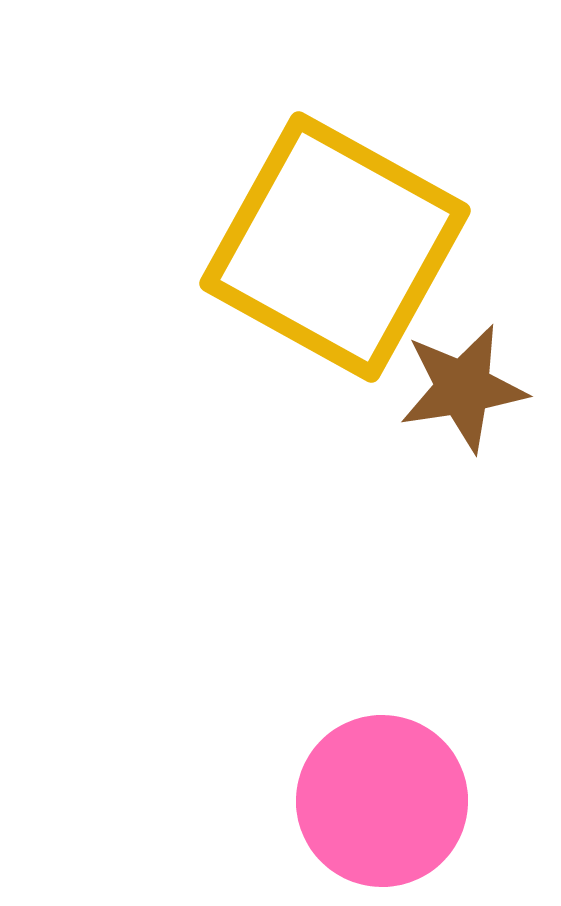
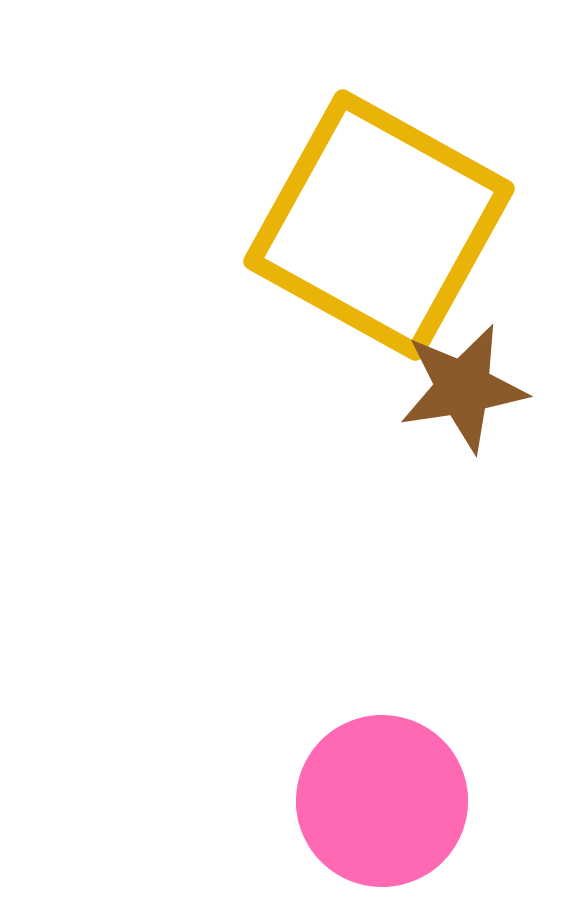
yellow square: moved 44 px right, 22 px up
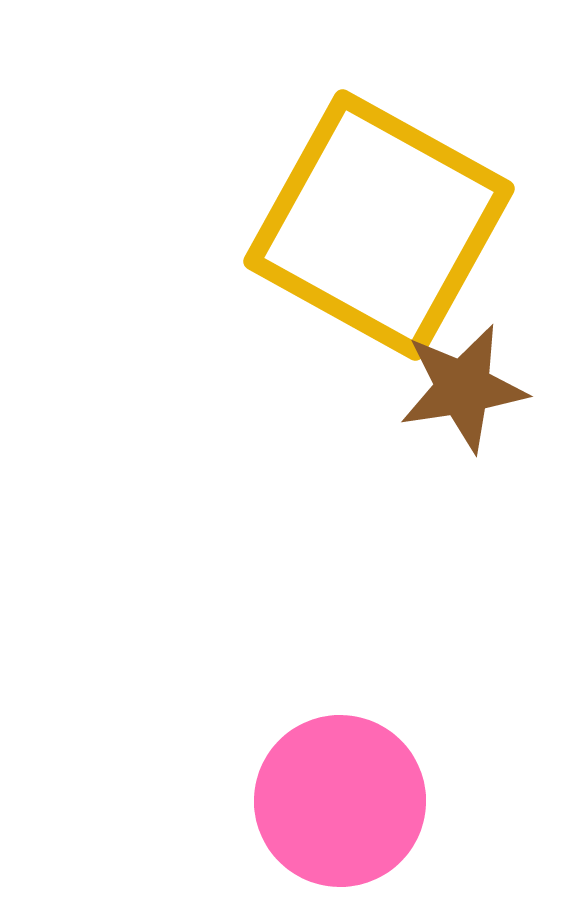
pink circle: moved 42 px left
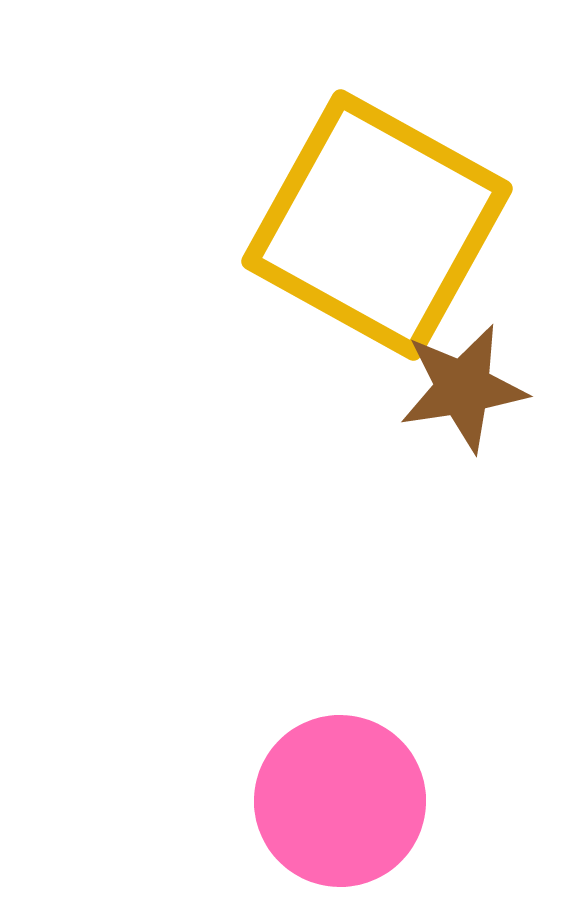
yellow square: moved 2 px left
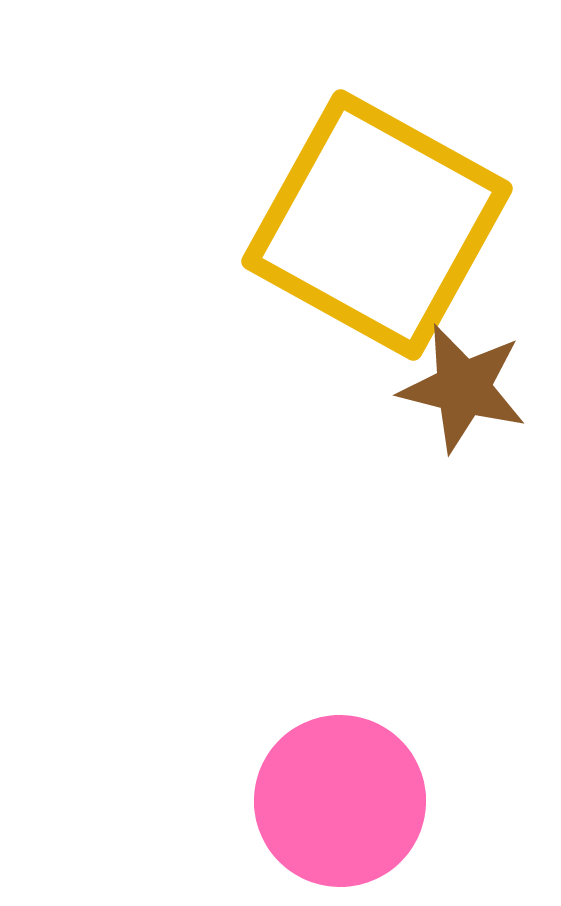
brown star: rotated 23 degrees clockwise
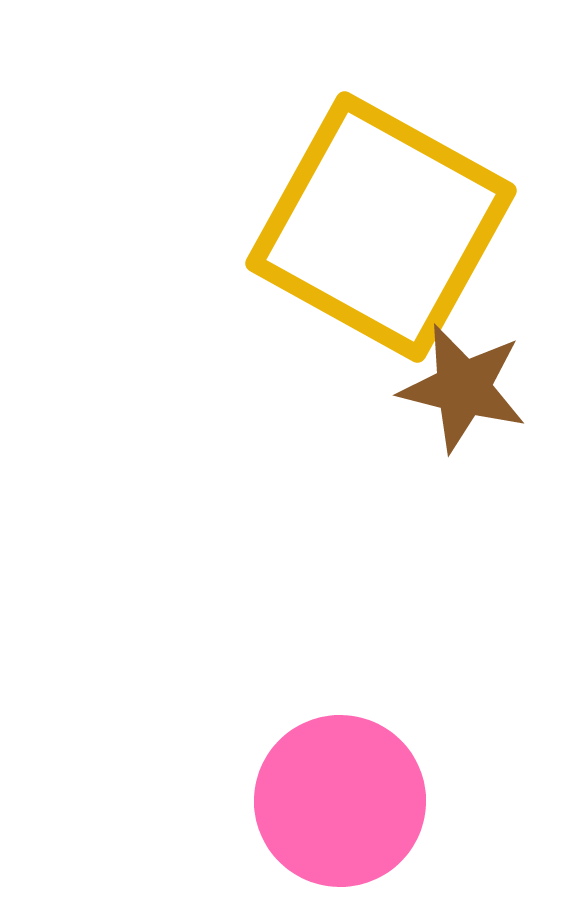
yellow square: moved 4 px right, 2 px down
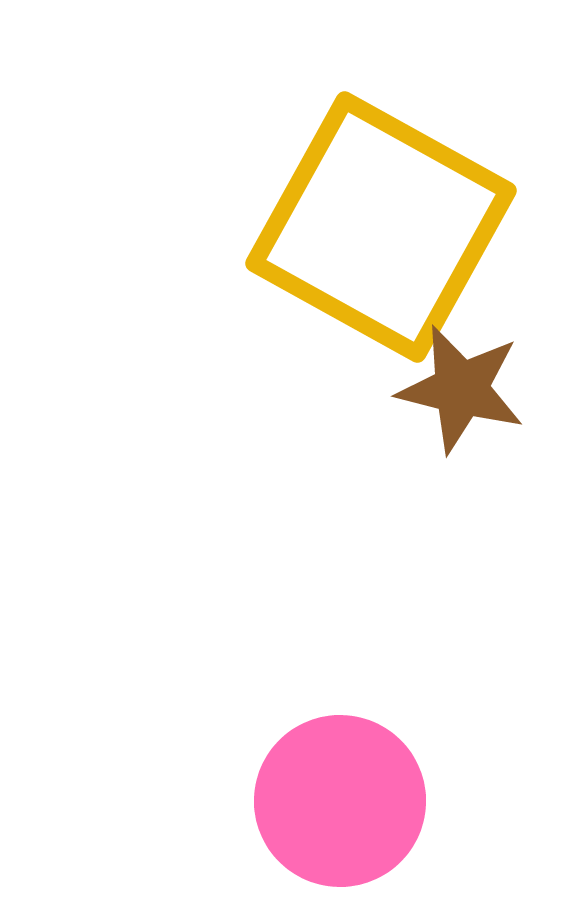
brown star: moved 2 px left, 1 px down
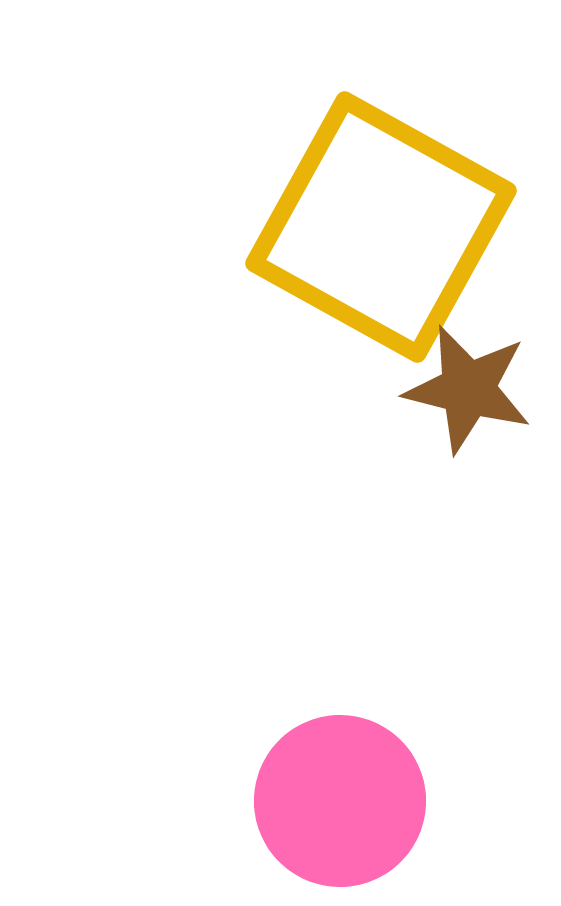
brown star: moved 7 px right
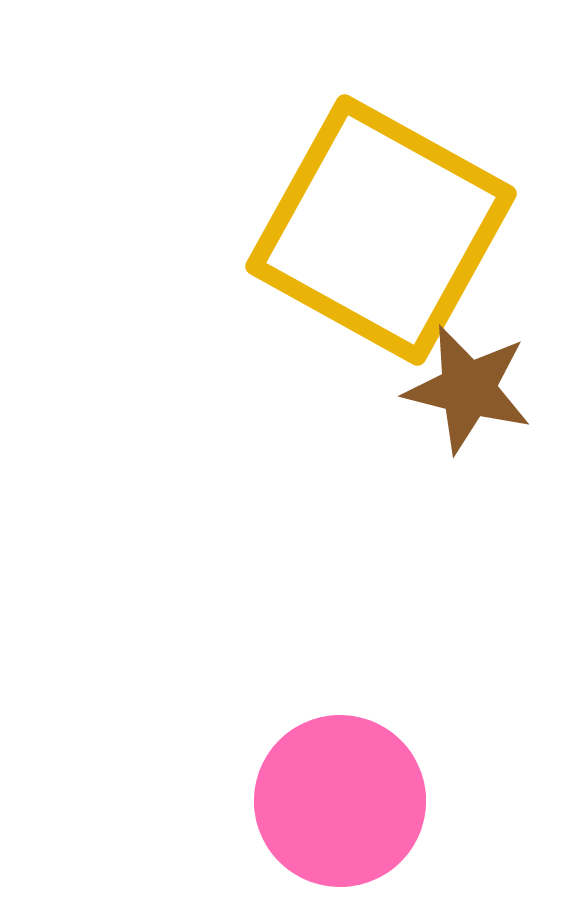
yellow square: moved 3 px down
